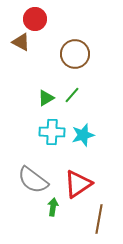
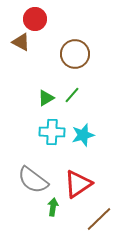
brown line: rotated 36 degrees clockwise
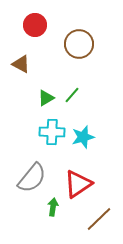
red circle: moved 6 px down
brown triangle: moved 22 px down
brown circle: moved 4 px right, 10 px up
cyan star: moved 2 px down
gray semicircle: moved 1 px left, 2 px up; rotated 88 degrees counterclockwise
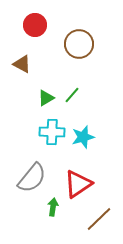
brown triangle: moved 1 px right
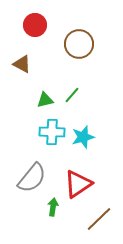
green triangle: moved 1 px left, 2 px down; rotated 18 degrees clockwise
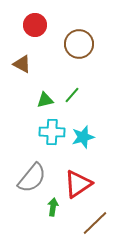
brown line: moved 4 px left, 4 px down
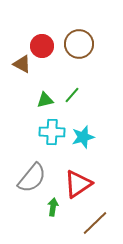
red circle: moved 7 px right, 21 px down
